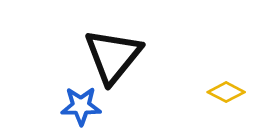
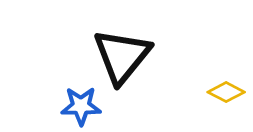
black triangle: moved 9 px right
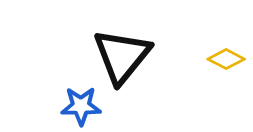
yellow diamond: moved 33 px up
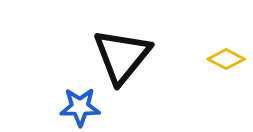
blue star: moved 1 px left, 1 px down
